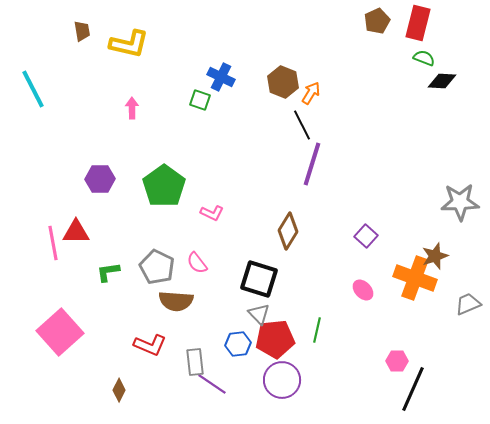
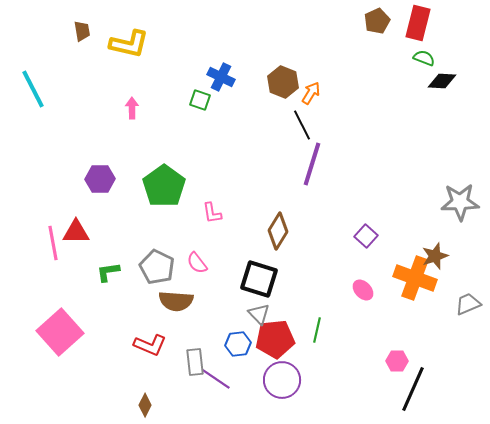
pink L-shape at (212, 213): rotated 55 degrees clockwise
brown diamond at (288, 231): moved 10 px left
purple line at (212, 384): moved 4 px right, 5 px up
brown diamond at (119, 390): moved 26 px right, 15 px down
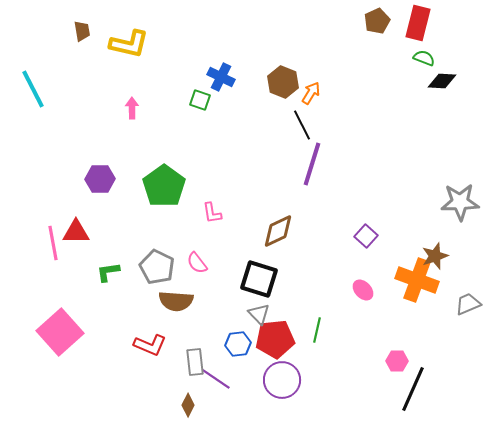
brown diamond at (278, 231): rotated 33 degrees clockwise
orange cross at (415, 278): moved 2 px right, 2 px down
brown diamond at (145, 405): moved 43 px right
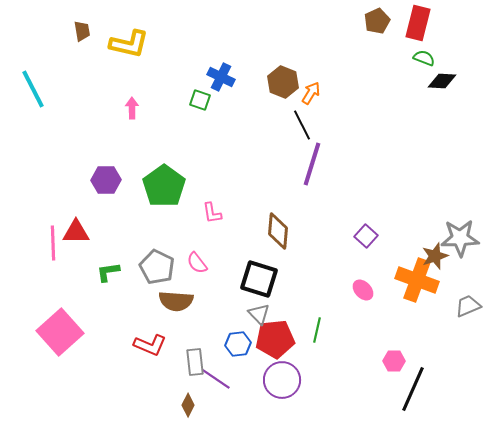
purple hexagon at (100, 179): moved 6 px right, 1 px down
gray star at (460, 202): moved 36 px down
brown diamond at (278, 231): rotated 60 degrees counterclockwise
pink line at (53, 243): rotated 8 degrees clockwise
gray trapezoid at (468, 304): moved 2 px down
pink hexagon at (397, 361): moved 3 px left
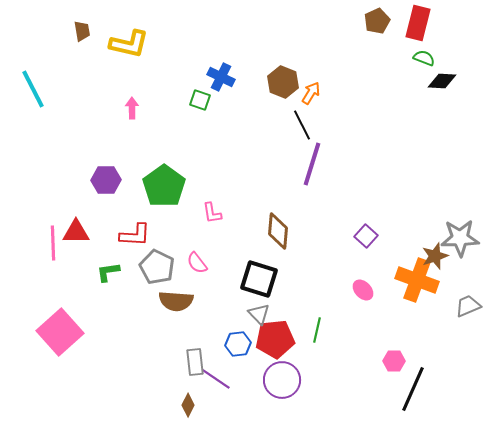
red L-shape at (150, 345): moved 15 px left, 110 px up; rotated 20 degrees counterclockwise
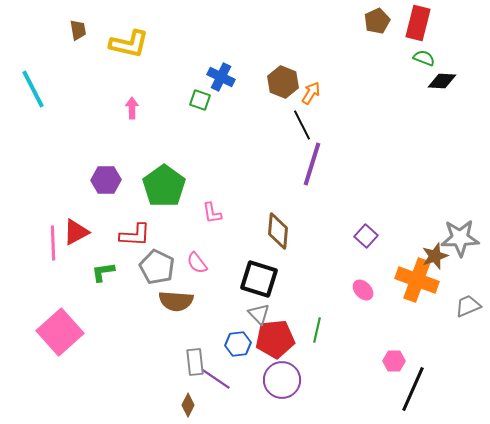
brown trapezoid at (82, 31): moved 4 px left, 1 px up
red triangle at (76, 232): rotated 28 degrees counterclockwise
green L-shape at (108, 272): moved 5 px left
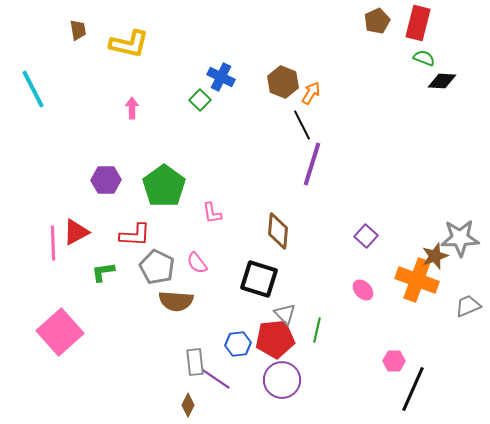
green square at (200, 100): rotated 25 degrees clockwise
gray triangle at (259, 314): moved 26 px right
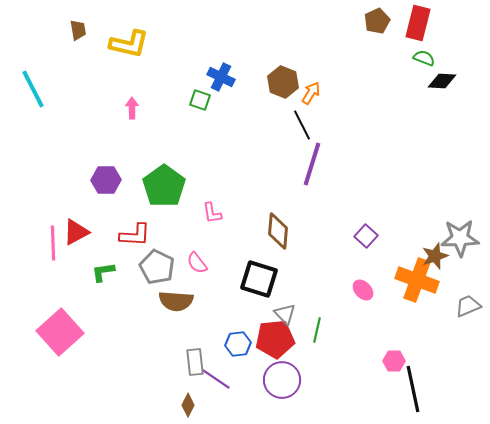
green square at (200, 100): rotated 25 degrees counterclockwise
black line at (413, 389): rotated 36 degrees counterclockwise
